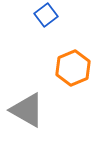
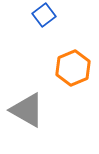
blue square: moved 2 px left
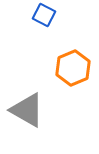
blue square: rotated 25 degrees counterclockwise
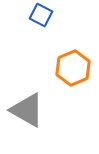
blue square: moved 3 px left
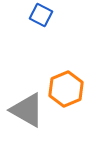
orange hexagon: moved 7 px left, 21 px down
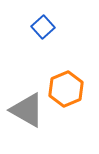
blue square: moved 2 px right, 12 px down; rotated 20 degrees clockwise
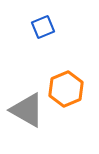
blue square: rotated 20 degrees clockwise
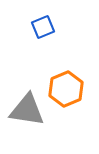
gray triangle: rotated 21 degrees counterclockwise
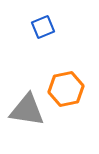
orange hexagon: rotated 12 degrees clockwise
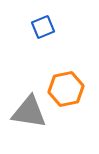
gray triangle: moved 2 px right, 2 px down
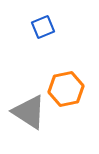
gray triangle: rotated 24 degrees clockwise
